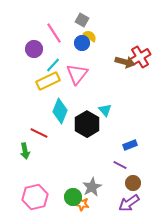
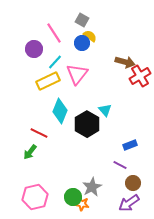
red cross: moved 19 px down
cyan line: moved 2 px right, 3 px up
green arrow: moved 5 px right, 1 px down; rotated 49 degrees clockwise
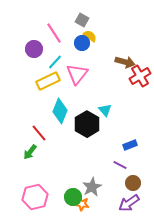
red line: rotated 24 degrees clockwise
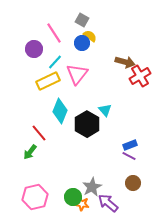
purple line: moved 9 px right, 9 px up
purple arrow: moved 21 px left; rotated 75 degrees clockwise
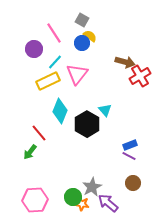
pink hexagon: moved 3 px down; rotated 10 degrees clockwise
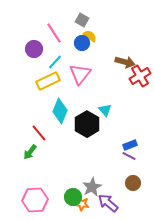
pink triangle: moved 3 px right
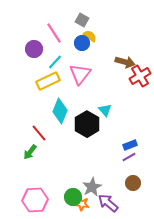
purple line: moved 1 px down; rotated 56 degrees counterclockwise
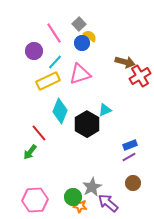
gray square: moved 3 px left, 4 px down; rotated 16 degrees clockwise
purple circle: moved 2 px down
pink triangle: rotated 35 degrees clockwise
cyan triangle: rotated 48 degrees clockwise
orange star: moved 2 px left, 2 px down
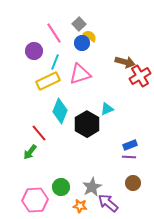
cyan line: rotated 21 degrees counterclockwise
cyan triangle: moved 2 px right, 1 px up
purple line: rotated 32 degrees clockwise
green circle: moved 12 px left, 10 px up
